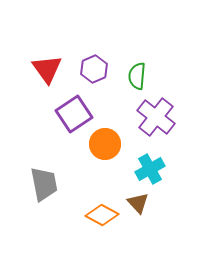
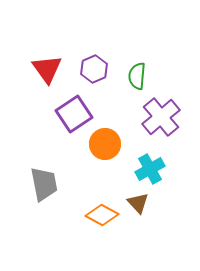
purple cross: moved 5 px right; rotated 12 degrees clockwise
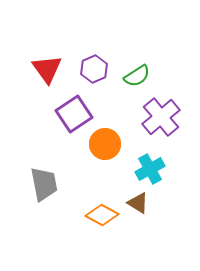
green semicircle: rotated 128 degrees counterclockwise
brown triangle: rotated 15 degrees counterclockwise
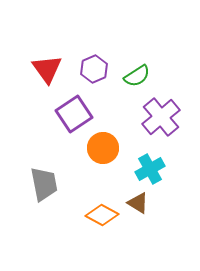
orange circle: moved 2 px left, 4 px down
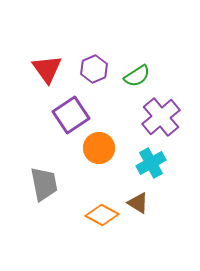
purple square: moved 3 px left, 1 px down
orange circle: moved 4 px left
cyan cross: moved 1 px right, 6 px up
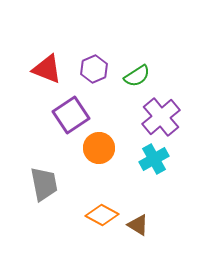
red triangle: rotated 32 degrees counterclockwise
cyan cross: moved 3 px right, 4 px up
brown triangle: moved 22 px down
